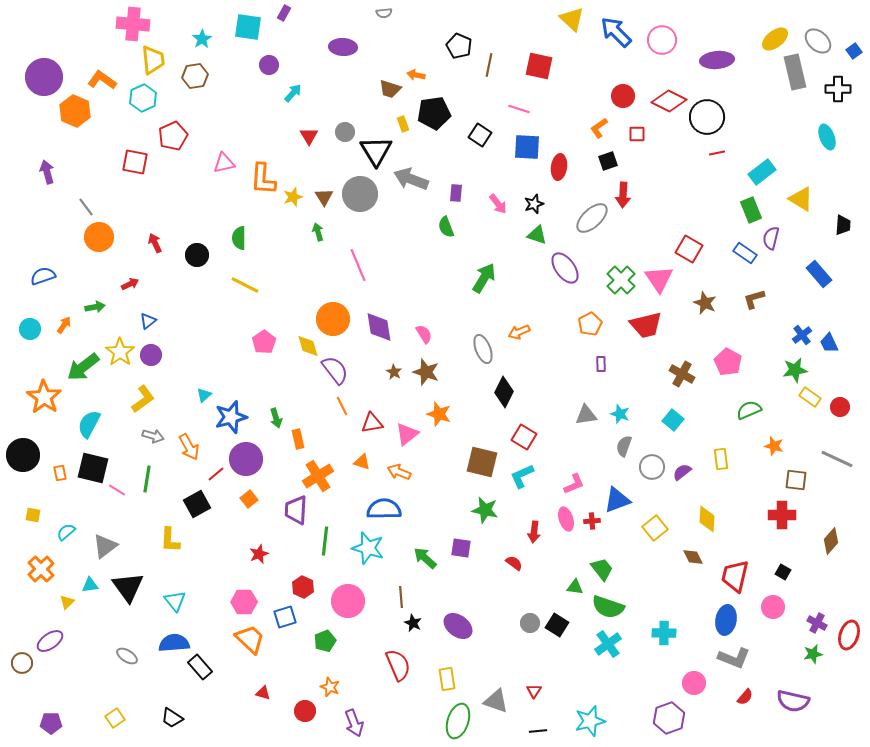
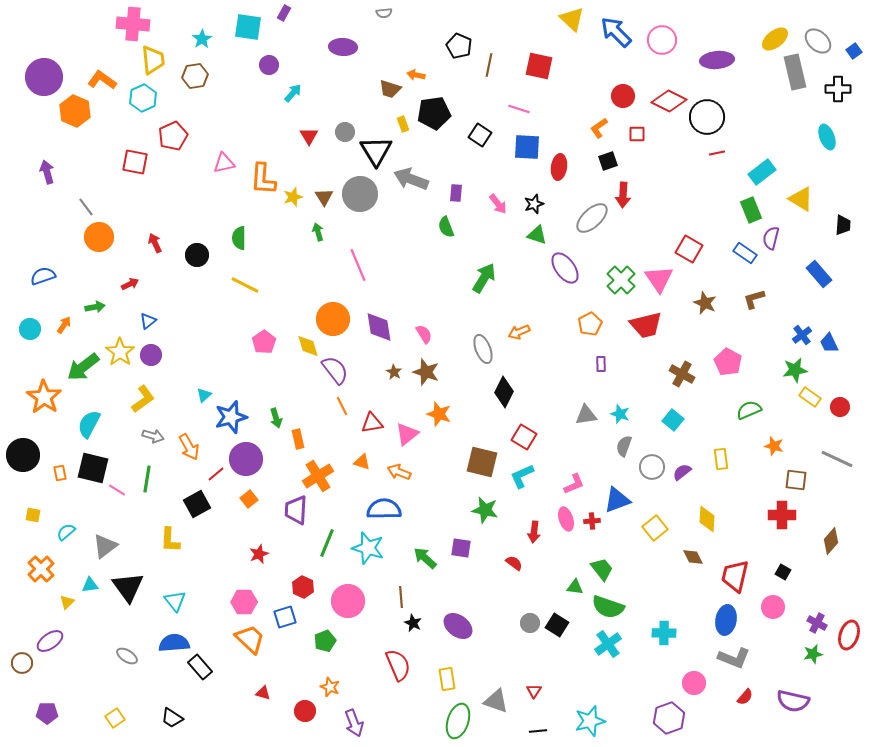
green line at (325, 541): moved 2 px right, 2 px down; rotated 16 degrees clockwise
purple pentagon at (51, 723): moved 4 px left, 10 px up
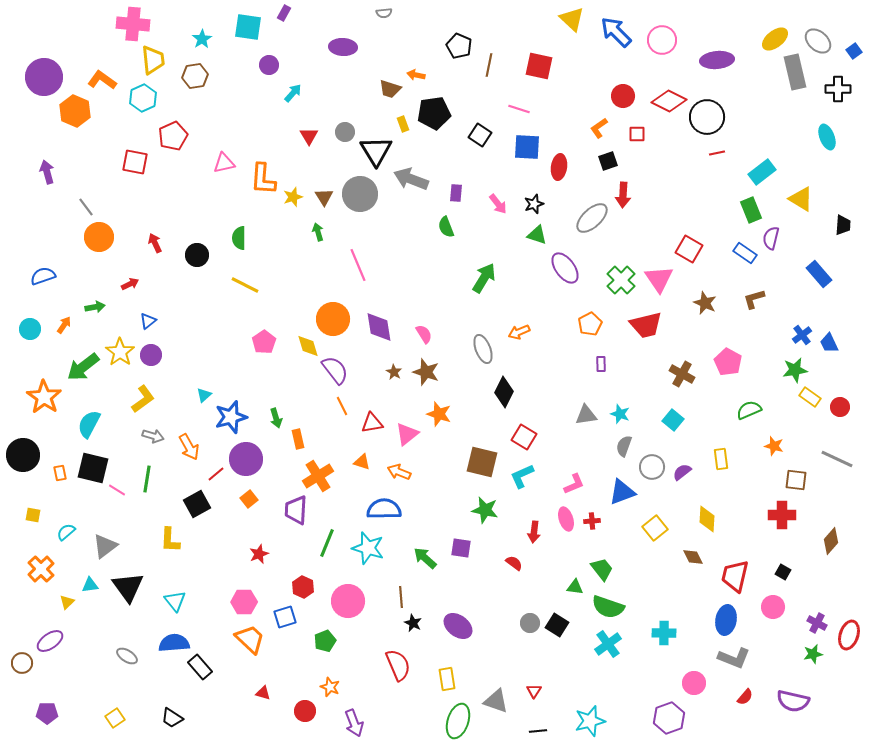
blue triangle at (617, 500): moved 5 px right, 8 px up
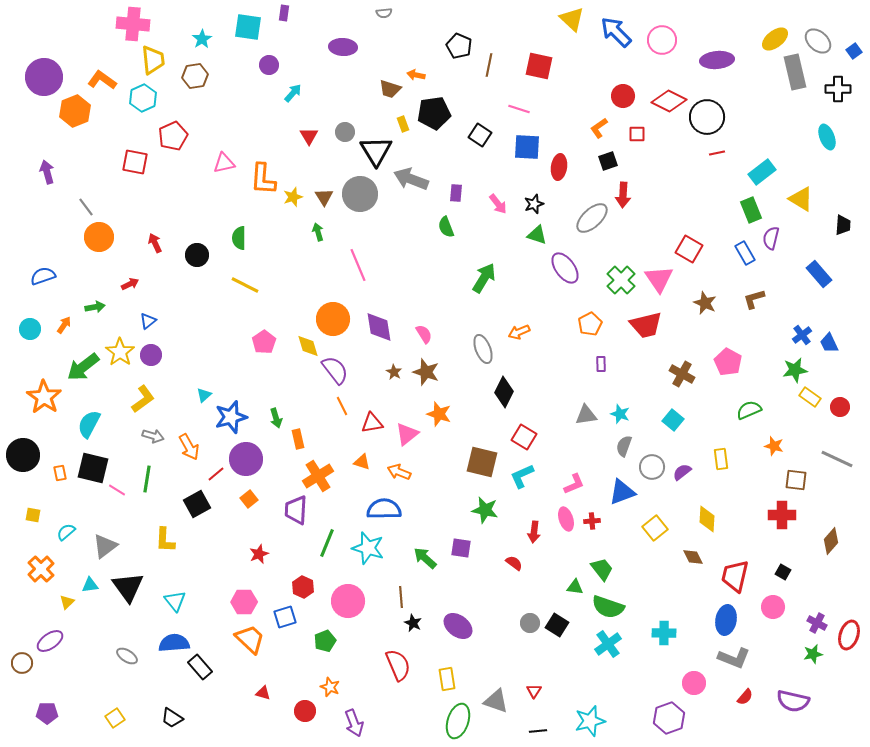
purple rectangle at (284, 13): rotated 21 degrees counterclockwise
orange hexagon at (75, 111): rotated 16 degrees clockwise
blue rectangle at (745, 253): rotated 25 degrees clockwise
yellow L-shape at (170, 540): moved 5 px left
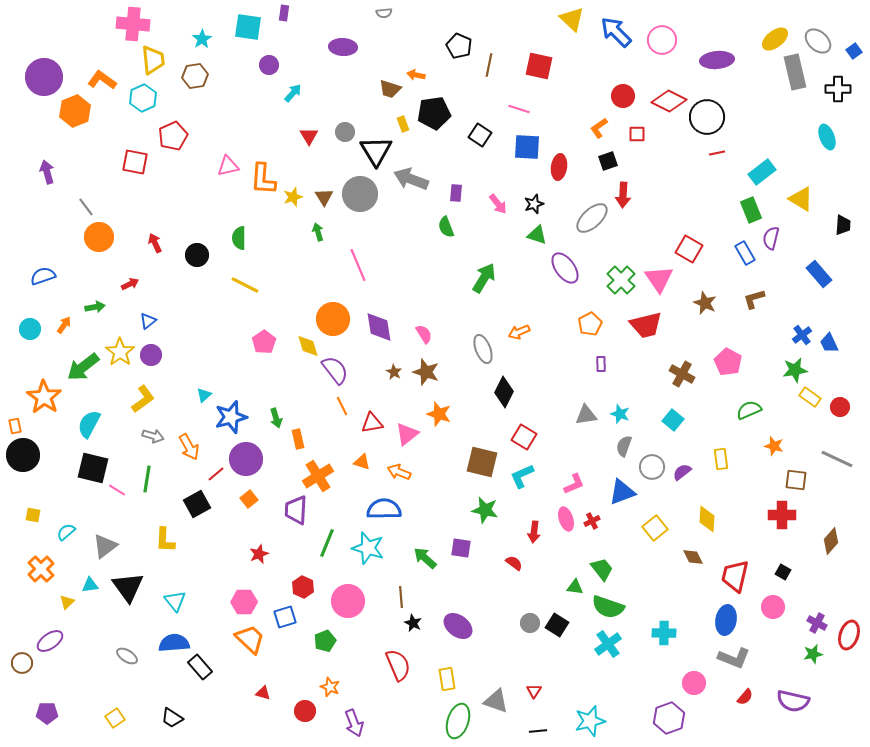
pink triangle at (224, 163): moved 4 px right, 3 px down
orange rectangle at (60, 473): moved 45 px left, 47 px up
red cross at (592, 521): rotated 21 degrees counterclockwise
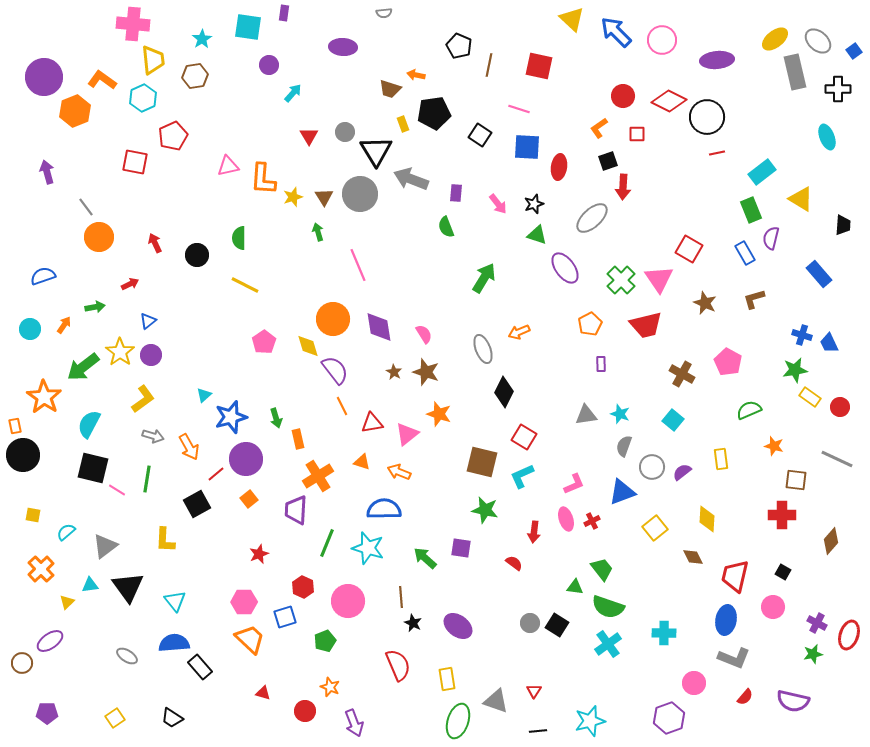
red arrow at (623, 195): moved 8 px up
blue cross at (802, 335): rotated 36 degrees counterclockwise
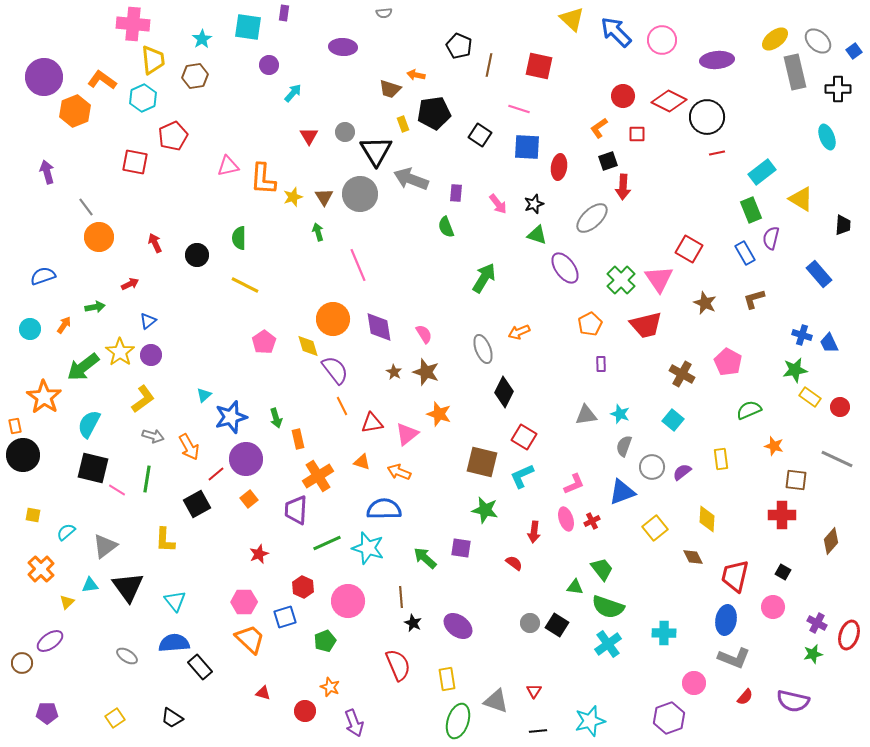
green line at (327, 543): rotated 44 degrees clockwise
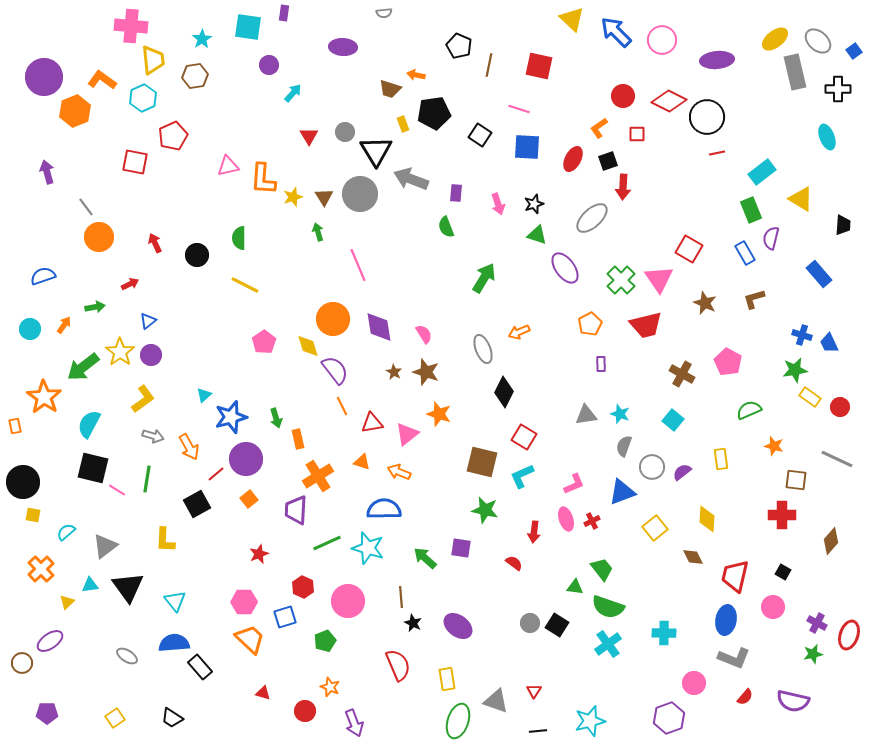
pink cross at (133, 24): moved 2 px left, 2 px down
red ellipse at (559, 167): moved 14 px right, 8 px up; rotated 20 degrees clockwise
pink arrow at (498, 204): rotated 20 degrees clockwise
black circle at (23, 455): moved 27 px down
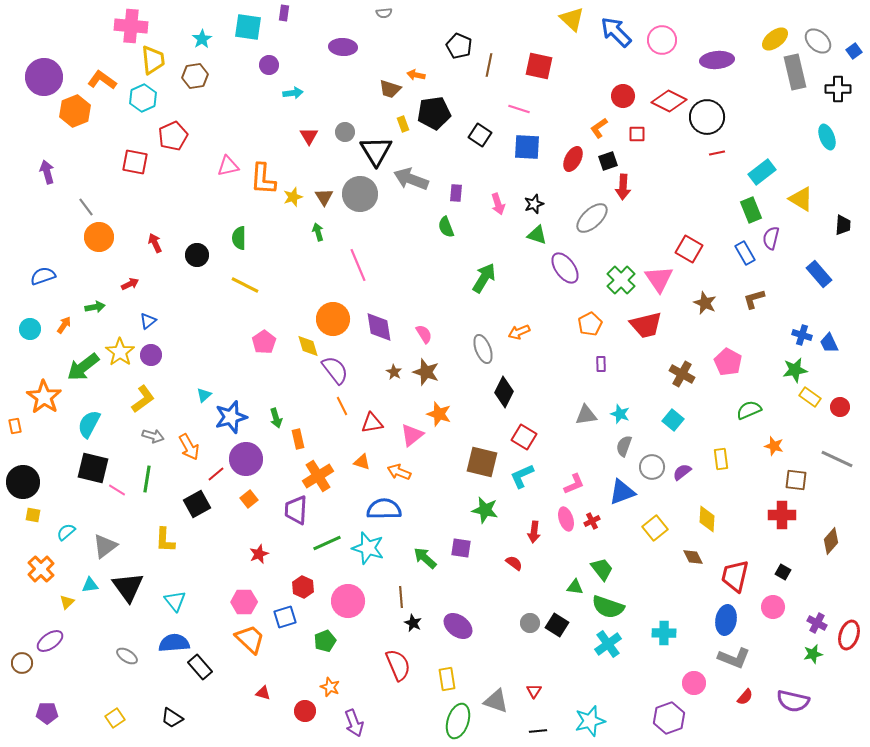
cyan arrow at (293, 93): rotated 42 degrees clockwise
pink triangle at (407, 434): moved 5 px right, 1 px down
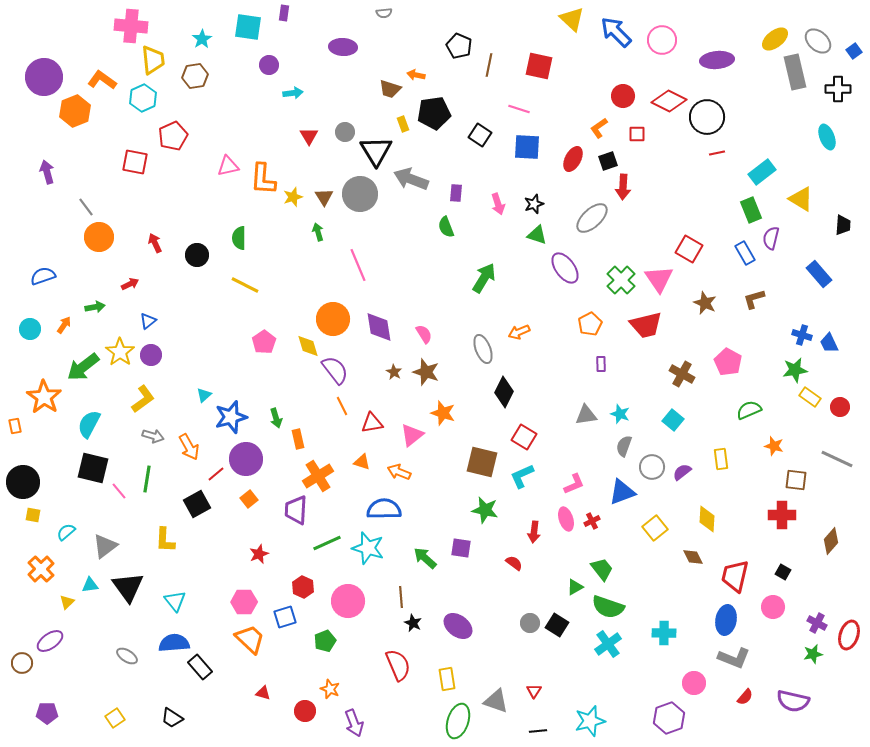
orange star at (439, 414): moved 4 px right, 1 px up
pink line at (117, 490): moved 2 px right, 1 px down; rotated 18 degrees clockwise
green triangle at (575, 587): rotated 36 degrees counterclockwise
orange star at (330, 687): moved 2 px down
